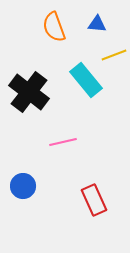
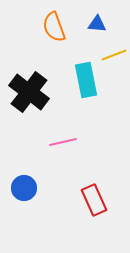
cyan rectangle: rotated 28 degrees clockwise
blue circle: moved 1 px right, 2 px down
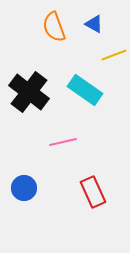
blue triangle: moved 3 px left; rotated 24 degrees clockwise
cyan rectangle: moved 1 px left, 10 px down; rotated 44 degrees counterclockwise
red rectangle: moved 1 px left, 8 px up
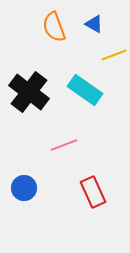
pink line: moved 1 px right, 3 px down; rotated 8 degrees counterclockwise
